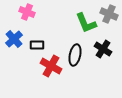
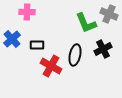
pink cross: rotated 21 degrees counterclockwise
blue cross: moved 2 px left
black cross: rotated 30 degrees clockwise
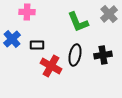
gray cross: rotated 24 degrees clockwise
green L-shape: moved 8 px left, 1 px up
black cross: moved 6 px down; rotated 18 degrees clockwise
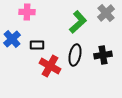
gray cross: moved 3 px left, 1 px up
green L-shape: rotated 110 degrees counterclockwise
red cross: moved 1 px left
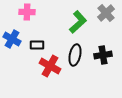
blue cross: rotated 18 degrees counterclockwise
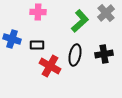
pink cross: moved 11 px right
green L-shape: moved 2 px right, 1 px up
blue cross: rotated 12 degrees counterclockwise
black cross: moved 1 px right, 1 px up
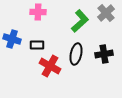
black ellipse: moved 1 px right, 1 px up
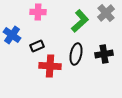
blue cross: moved 4 px up; rotated 18 degrees clockwise
black rectangle: moved 1 px down; rotated 24 degrees counterclockwise
red cross: rotated 25 degrees counterclockwise
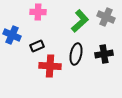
gray cross: moved 4 px down; rotated 24 degrees counterclockwise
blue cross: rotated 12 degrees counterclockwise
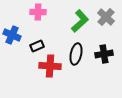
gray cross: rotated 18 degrees clockwise
